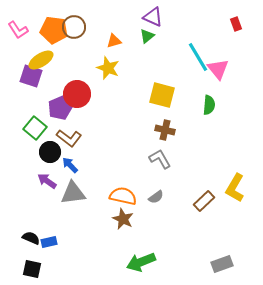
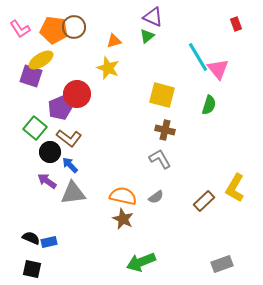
pink L-shape: moved 2 px right, 1 px up
green semicircle: rotated 12 degrees clockwise
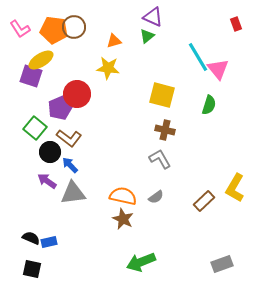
yellow star: rotated 15 degrees counterclockwise
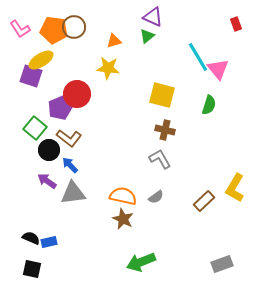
black circle: moved 1 px left, 2 px up
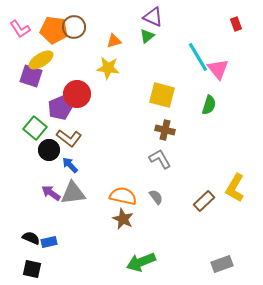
purple arrow: moved 4 px right, 12 px down
gray semicircle: rotated 91 degrees counterclockwise
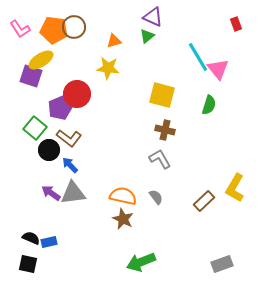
black square: moved 4 px left, 5 px up
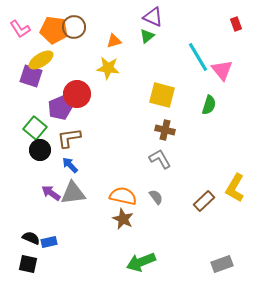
pink triangle: moved 4 px right, 1 px down
brown L-shape: rotated 135 degrees clockwise
black circle: moved 9 px left
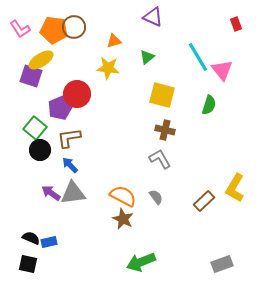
green triangle: moved 21 px down
orange semicircle: rotated 16 degrees clockwise
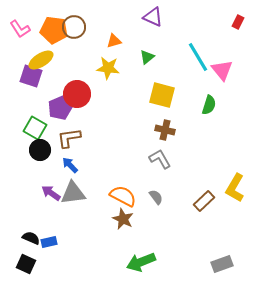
red rectangle: moved 2 px right, 2 px up; rotated 48 degrees clockwise
green square: rotated 10 degrees counterclockwise
black square: moved 2 px left; rotated 12 degrees clockwise
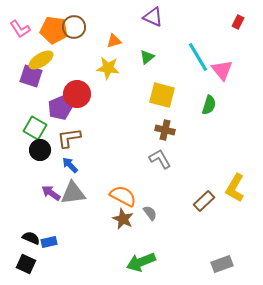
gray semicircle: moved 6 px left, 16 px down
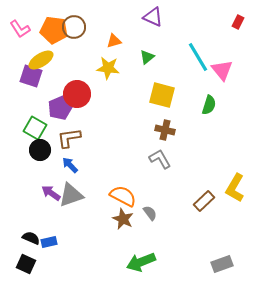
gray triangle: moved 2 px left, 2 px down; rotated 12 degrees counterclockwise
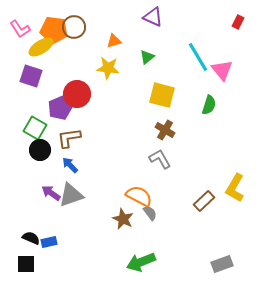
yellow ellipse: moved 13 px up
brown cross: rotated 18 degrees clockwise
orange semicircle: moved 16 px right
black square: rotated 24 degrees counterclockwise
